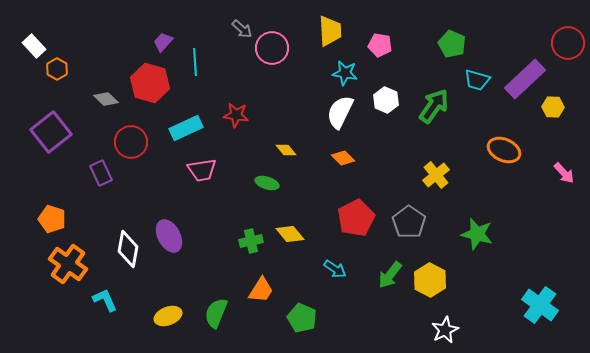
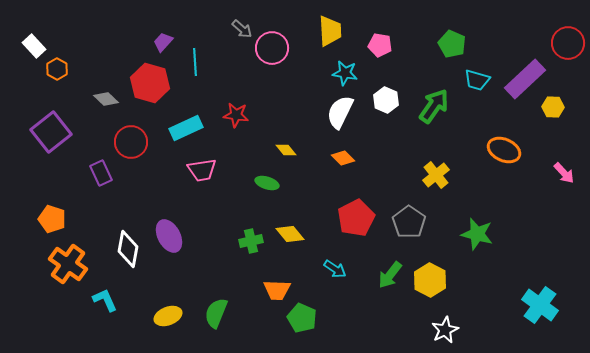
orange trapezoid at (261, 290): moved 16 px right; rotated 60 degrees clockwise
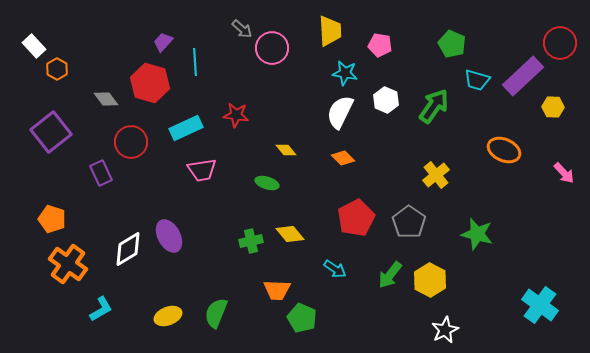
red circle at (568, 43): moved 8 px left
purple rectangle at (525, 79): moved 2 px left, 3 px up
gray diamond at (106, 99): rotated 10 degrees clockwise
white diamond at (128, 249): rotated 48 degrees clockwise
cyan L-shape at (105, 300): moved 4 px left, 9 px down; rotated 84 degrees clockwise
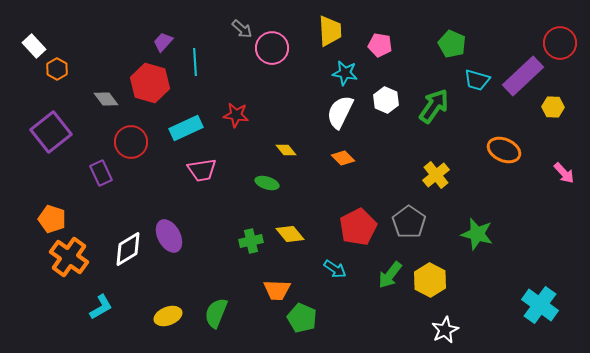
red pentagon at (356, 218): moved 2 px right, 9 px down
orange cross at (68, 264): moved 1 px right, 7 px up
cyan L-shape at (101, 309): moved 2 px up
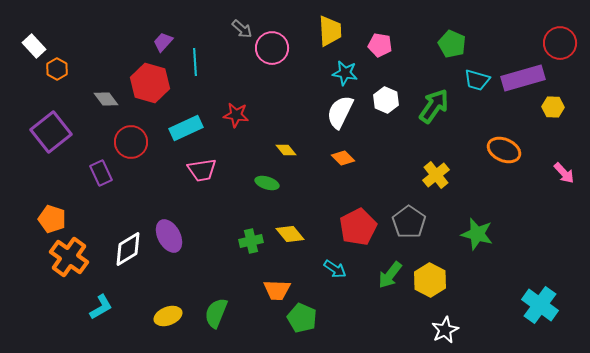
purple rectangle at (523, 76): moved 2 px down; rotated 27 degrees clockwise
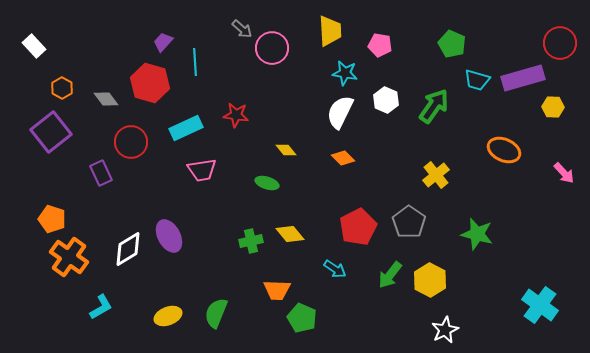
orange hexagon at (57, 69): moved 5 px right, 19 px down
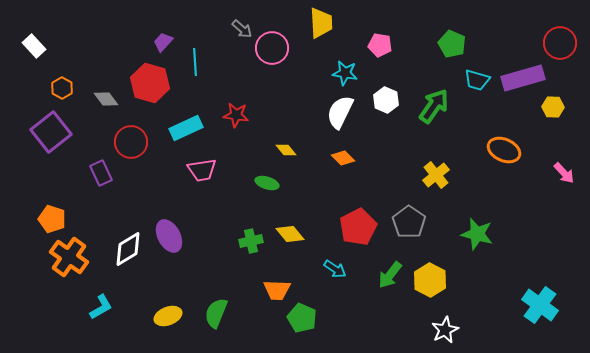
yellow trapezoid at (330, 31): moved 9 px left, 8 px up
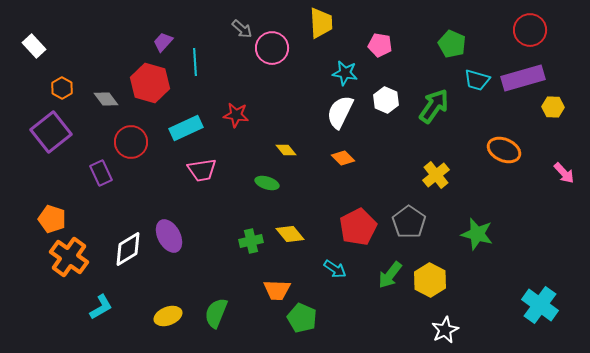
red circle at (560, 43): moved 30 px left, 13 px up
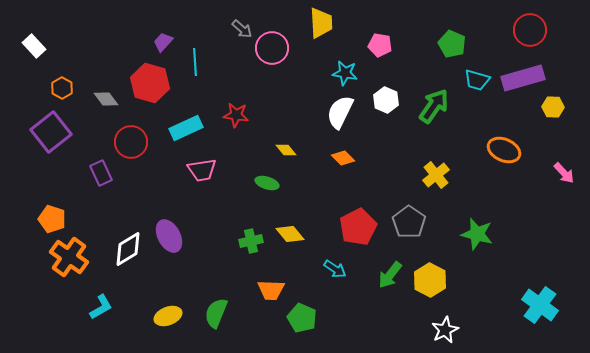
orange trapezoid at (277, 290): moved 6 px left
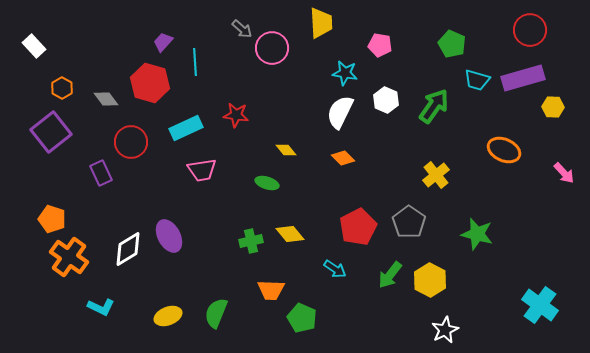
cyan L-shape at (101, 307): rotated 56 degrees clockwise
